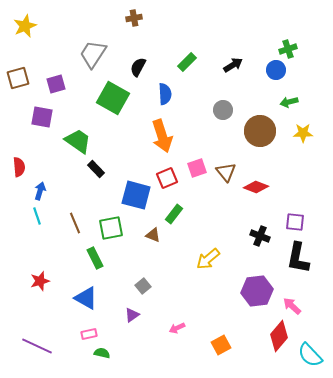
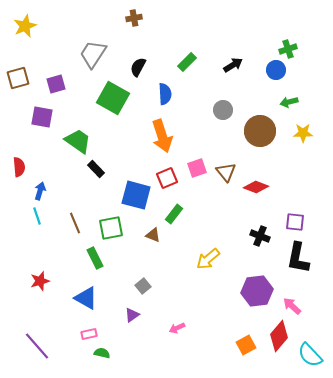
orange square at (221, 345): moved 25 px right
purple line at (37, 346): rotated 24 degrees clockwise
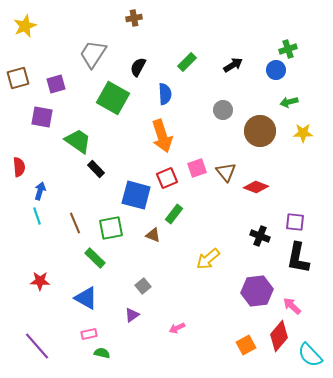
green rectangle at (95, 258): rotated 20 degrees counterclockwise
red star at (40, 281): rotated 18 degrees clockwise
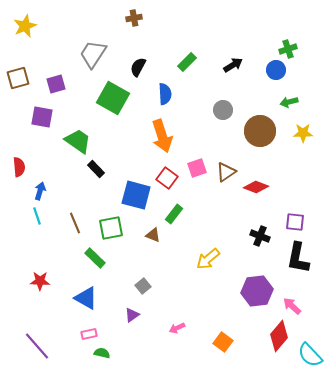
brown triangle at (226, 172): rotated 35 degrees clockwise
red square at (167, 178): rotated 30 degrees counterclockwise
orange square at (246, 345): moved 23 px left, 3 px up; rotated 24 degrees counterclockwise
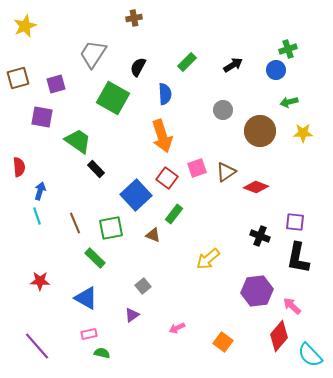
blue square at (136, 195): rotated 32 degrees clockwise
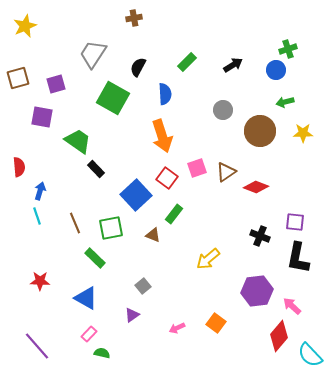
green arrow at (289, 102): moved 4 px left
pink rectangle at (89, 334): rotated 35 degrees counterclockwise
orange square at (223, 342): moved 7 px left, 19 px up
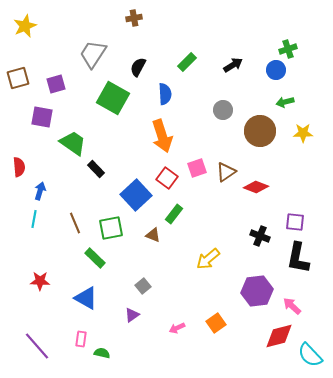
green trapezoid at (78, 141): moved 5 px left, 2 px down
cyan line at (37, 216): moved 3 px left, 3 px down; rotated 30 degrees clockwise
orange square at (216, 323): rotated 18 degrees clockwise
pink rectangle at (89, 334): moved 8 px left, 5 px down; rotated 35 degrees counterclockwise
red diamond at (279, 336): rotated 36 degrees clockwise
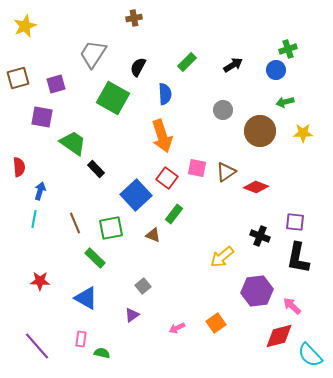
pink square at (197, 168): rotated 30 degrees clockwise
yellow arrow at (208, 259): moved 14 px right, 2 px up
